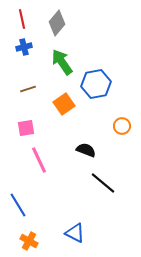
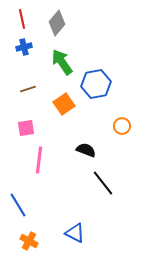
pink line: rotated 32 degrees clockwise
black line: rotated 12 degrees clockwise
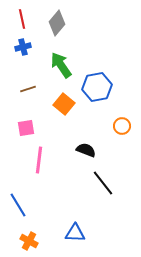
blue cross: moved 1 px left
green arrow: moved 1 px left, 3 px down
blue hexagon: moved 1 px right, 3 px down
orange square: rotated 15 degrees counterclockwise
blue triangle: rotated 25 degrees counterclockwise
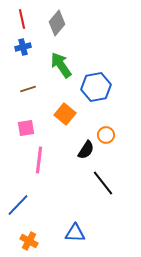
blue hexagon: moved 1 px left
orange square: moved 1 px right, 10 px down
orange circle: moved 16 px left, 9 px down
black semicircle: rotated 102 degrees clockwise
blue line: rotated 75 degrees clockwise
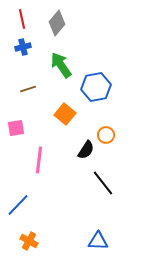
pink square: moved 10 px left
blue triangle: moved 23 px right, 8 px down
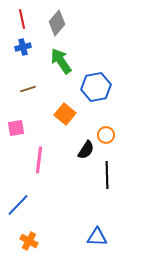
green arrow: moved 4 px up
black line: moved 4 px right, 8 px up; rotated 36 degrees clockwise
blue triangle: moved 1 px left, 4 px up
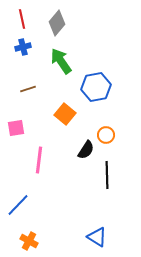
blue triangle: rotated 30 degrees clockwise
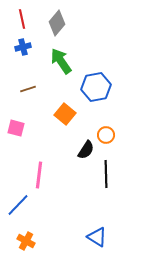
pink square: rotated 24 degrees clockwise
pink line: moved 15 px down
black line: moved 1 px left, 1 px up
orange cross: moved 3 px left
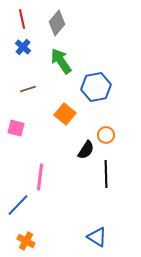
blue cross: rotated 35 degrees counterclockwise
pink line: moved 1 px right, 2 px down
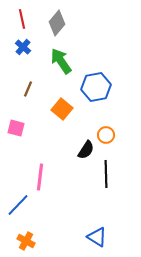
brown line: rotated 49 degrees counterclockwise
orange square: moved 3 px left, 5 px up
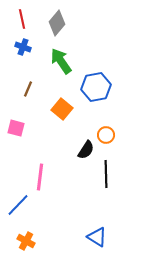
blue cross: rotated 21 degrees counterclockwise
